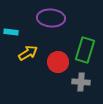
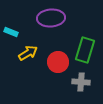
purple ellipse: rotated 8 degrees counterclockwise
cyan rectangle: rotated 16 degrees clockwise
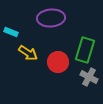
yellow arrow: rotated 66 degrees clockwise
gray cross: moved 8 px right, 5 px up; rotated 24 degrees clockwise
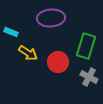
green rectangle: moved 1 px right, 4 px up
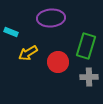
yellow arrow: rotated 114 degrees clockwise
gray cross: rotated 30 degrees counterclockwise
